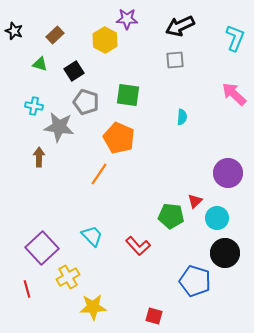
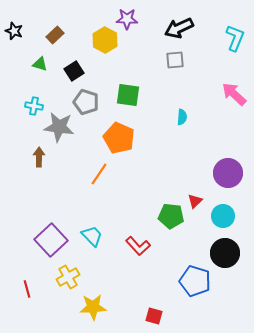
black arrow: moved 1 px left, 2 px down
cyan circle: moved 6 px right, 2 px up
purple square: moved 9 px right, 8 px up
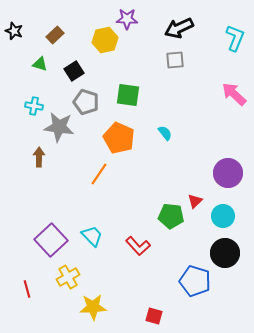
yellow hexagon: rotated 20 degrees clockwise
cyan semicircle: moved 17 px left, 16 px down; rotated 42 degrees counterclockwise
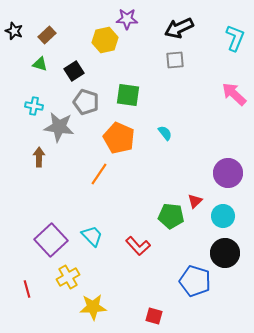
brown rectangle: moved 8 px left
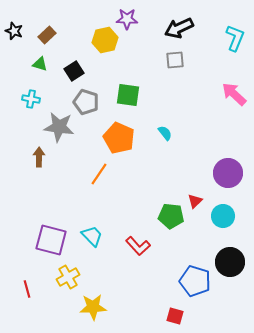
cyan cross: moved 3 px left, 7 px up
purple square: rotated 32 degrees counterclockwise
black circle: moved 5 px right, 9 px down
red square: moved 21 px right
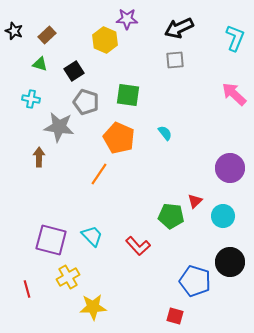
yellow hexagon: rotated 25 degrees counterclockwise
purple circle: moved 2 px right, 5 px up
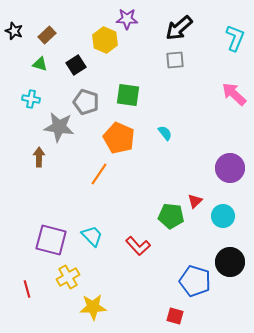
black arrow: rotated 16 degrees counterclockwise
black square: moved 2 px right, 6 px up
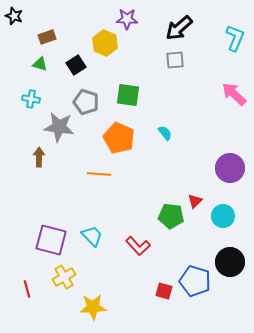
black star: moved 15 px up
brown rectangle: moved 2 px down; rotated 24 degrees clockwise
yellow hexagon: moved 3 px down
orange line: rotated 60 degrees clockwise
yellow cross: moved 4 px left
red square: moved 11 px left, 25 px up
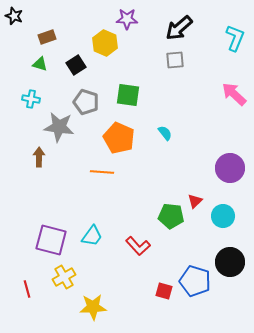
orange line: moved 3 px right, 2 px up
cyan trapezoid: rotated 80 degrees clockwise
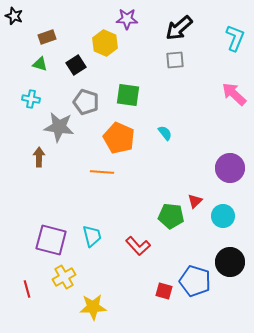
cyan trapezoid: rotated 50 degrees counterclockwise
